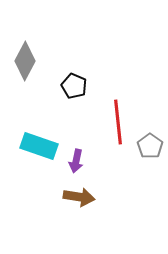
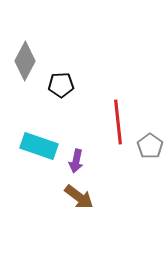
black pentagon: moved 13 px left, 1 px up; rotated 25 degrees counterclockwise
brown arrow: rotated 28 degrees clockwise
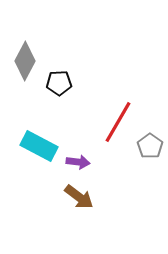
black pentagon: moved 2 px left, 2 px up
red line: rotated 36 degrees clockwise
cyan rectangle: rotated 9 degrees clockwise
purple arrow: moved 2 px right, 1 px down; rotated 95 degrees counterclockwise
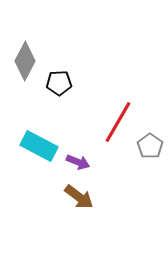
purple arrow: rotated 15 degrees clockwise
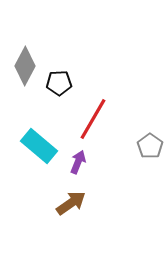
gray diamond: moved 5 px down
red line: moved 25 px left, 3 px up
cyan rectangle: rotated 12 degrees clockwise
purple arrow: rotated 90 degrees counterclockwise
brown arrow: moved 8 px left, 6 px down; rotated 72 degrees counterclockwise
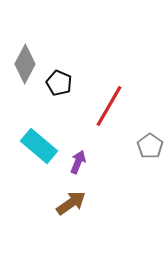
gray diamond: moved 2 px up
black pentagon: rotated 25 degrees clockwise
red line: moved 16 px right, 13 px up
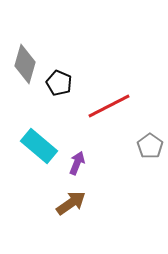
gray diamond: rotated 12 degrees counterclockwise
red line: rotated 33 degrees clockwise
purple arrow: moved 1 px left, 1 px down
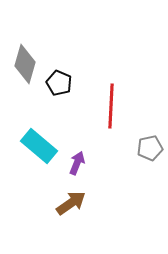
red line: moved 2 px right; rotated 60 degrees counterclockwise
gray pentagon: moved 2 px down; rotated 25 degrees clockwise
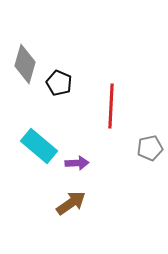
purple arrow: rotated 65 degrees clockwise
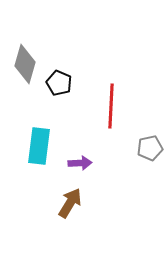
cyan rectangle: rotated 57 degrees clockwise
purple arrow: moved 3 px right
brown arrow: moved 1 px left; rotated 24 degrees counterclockwise
